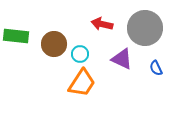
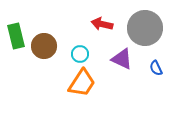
green rectangle: rotated 70 degrees clockwise
brown circle: moved 10 px left, 2 px down
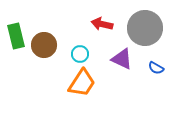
brown circle: moved 1 px up
blue semicircle: rotated 35 degrees counterclockwise
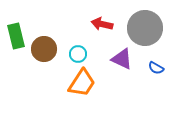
brown circle: moved 4 px down
cyan circle: moved 2 px left
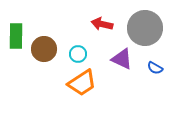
green rectangle: rotated 15 degrees clockwise
blue semicircle: moved 1 px left
orange trapezoid: rotated 24 degrees clockwise
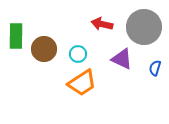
gray circle: moved 1 px left, 1 px up
blue semicircle: rotated 77 degrees clockwise
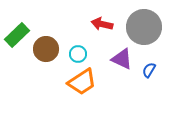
green rectangle: moved 1 px right, 1 px up; rotated 45 degrees clockwise
brown circle: moved 2 px right
blue semicircle: moved 6 px left, 2 px down; rotated 14 degrees clockwise
orange trapezoid: moved 1 px up
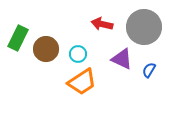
green rectangle: moved 1 px right, 3 px down; rotated 20 degrees counterclockwise
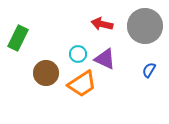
gray circle: moved 1 px right, 1 px up
brown circle: moved 24 px down
purple triangle: moved 17 px left
orange trapezoid: moved 2 px down
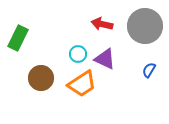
brown circle: moved 5 px left, 5 px down
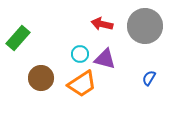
green rectangle: rotated 15 degrees clockwise
cyan circle: moved 2 px right
purple triangle: rotated 10 degrees counterclockwise
blue semicircle: moved 8 px down
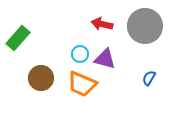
orange trapezoid: rotated 56 degrees clockwise
